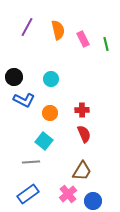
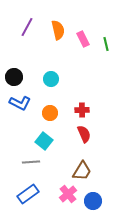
blue L-shape: moved 4 px left, 3 px down
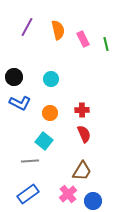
gray line: moved 1 px left, 1 px up
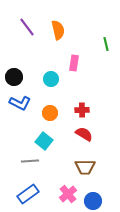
purple line: rotated 66 degrees counterclockwise
pink rectangle: moved 9 px left, 24 px down; rotated 35 degrees clockwise
red semicircle: rotated 36 degrees counterclockwise
brown trapezoid: moved 3 px right, 4 px up; rotated 60 degrees clockwise
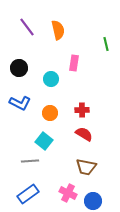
black circle: moved 5 px right, 9 px up
brown trapezoid: moved 1 px right; rotated 10 degrees clockwise
pink cross: moved 1 px up; rotated 24 degrees counterclockwise
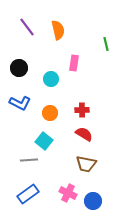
gray line: moved 1 px left, 1 px up
brown trapezoid: moved 3 px up
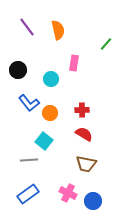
green line: rotated 56 degrees clockwise
black circle: moved 1 px left, 2 px down
blue L-shape: moved 9 px right; rotated 25 degrees clockwise
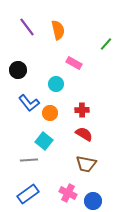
pink rectangle: rotated 70 degrees counterclockwise
cyan circle: moved 5 px right, 5 px down
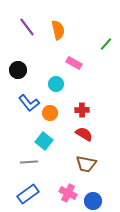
gray line: moved 2 px down
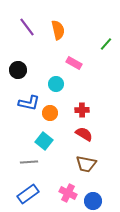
blue L-shape: rotated 40 degrees counterclockwise
